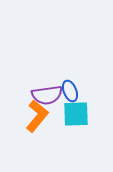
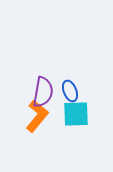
purple semicircle: moved 4 px left, 3 px up; rotated 72 degrees counterclockwise
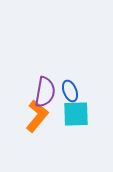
purple semicircle: moved 2 px right
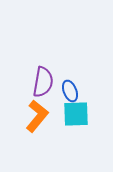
purple semicircle: moved 2 px left, 10 px up
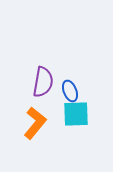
orange L-shape: moved 2 px left, 7 px down
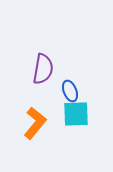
purple semicircle: moved 13 px up
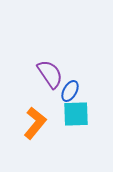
purple semicircle: moved 7 px right, 5 px down; rotated 44 degrees counterclockwise
blue ellipse: rotated 50 degrees clockwise
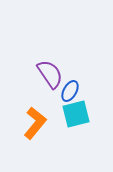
cyan square: rotated 12 degrees counterclockwise
